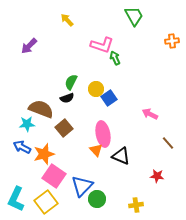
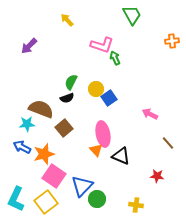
green trapezoid: moved 2 px left, 1 px up
yellow cross: rotated 16 degrees clockwise
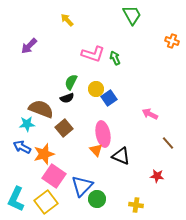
orange cross: rotated 24 degrees clockwise
pink L-shape: moved 9 px left, 9 px down
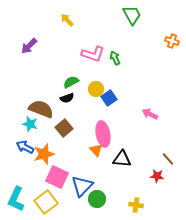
green semicircle: rotated 35 degrees clockwise
cyan star: moved 3 px right; rotated 21 degrees clockwise
brown line: moved 16 px down
blue arrow: moved 3 px right
black triangle: moved 1 px right, 3 px down; rotated 18 degrees counterclockwise
pink square: moved 3 px right, 1 px down; rotated 10 degrees counterclockwise
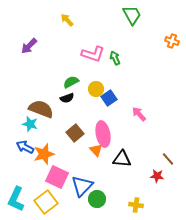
pink arrow: moved 11 px left; rotated 21 degrees clockwise
brown square: moved 11 px right, 5 px down
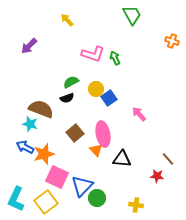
green circle: moved 1 px up
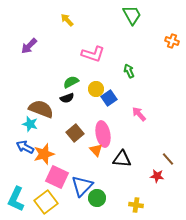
green arrow: moved 14 px right, 13 px down
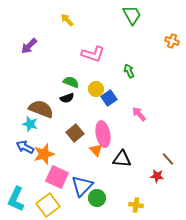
green semicircle: rotated 49 degrees clockwise
yellow square: moved 2 px right, 3 px down
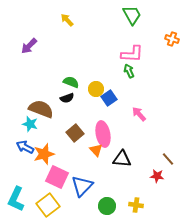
orange cross: moved 2 px up
pink L-shape: moved 39 px right; rotated 15 degrees counterclockwise
green circle: moved 10 px right, 8 px down
